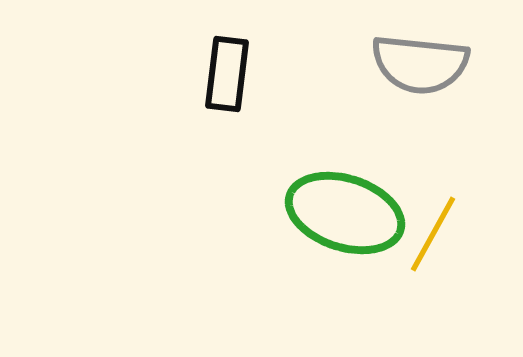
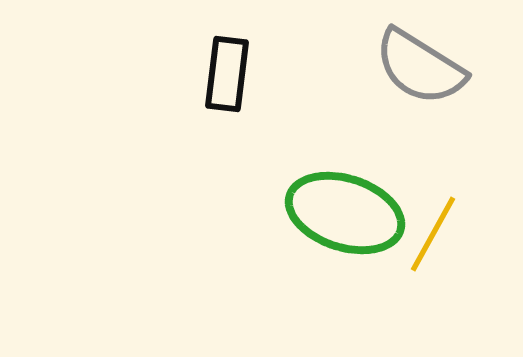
gray semicircle: moved 3 px down; rotated 26 degrees clockwise
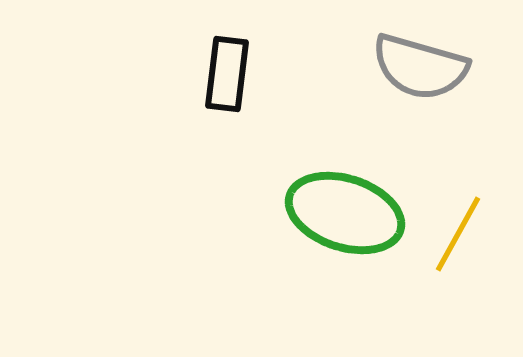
gray semicircle: rotated 16 degrees counterclockwise
yellow line: moved 25 px right
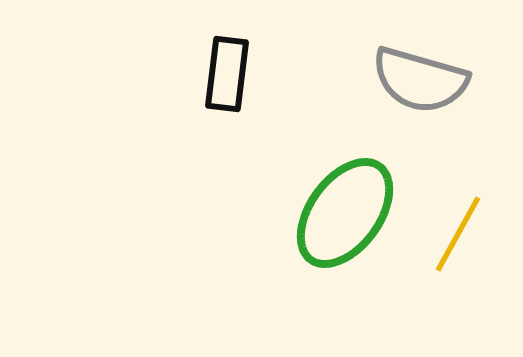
gray semicircle: moved 13 px down
green ellipse: rotated 72 degrees counterclockwise
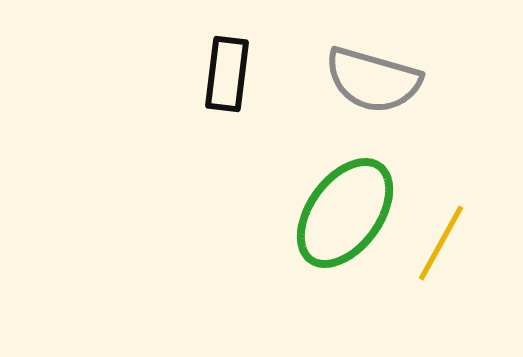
gray semicircle: moved 47 px left
yellow line: moved 17 px left, 9 px down
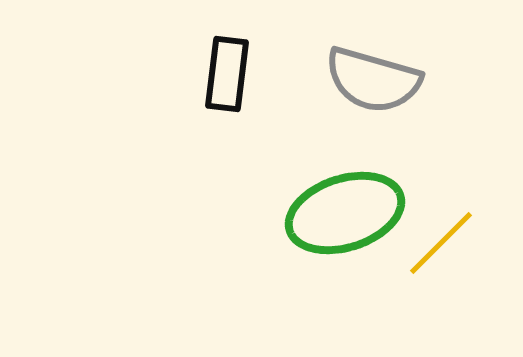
green ellipse: rotated 36 degrees clockwise
yellow line: rotated 16 degrees clockwise
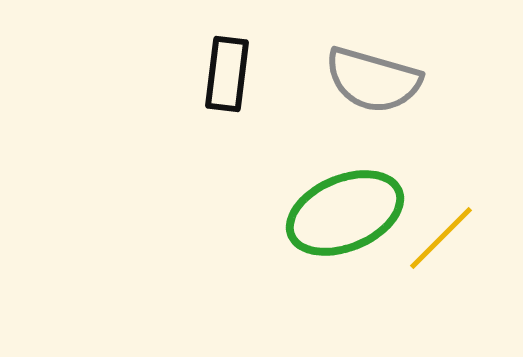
green ellipse: rotated 5 degrees counterclockwise
yellow line: moved 5 px up
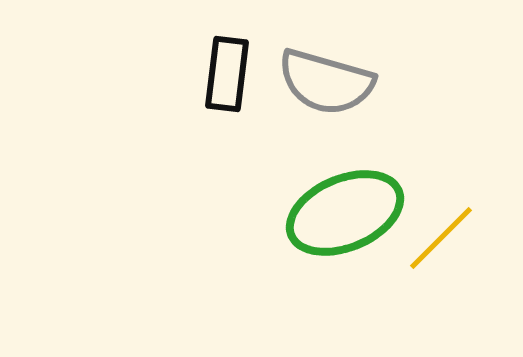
gray semicircle: moved 47 px left, 2 px down
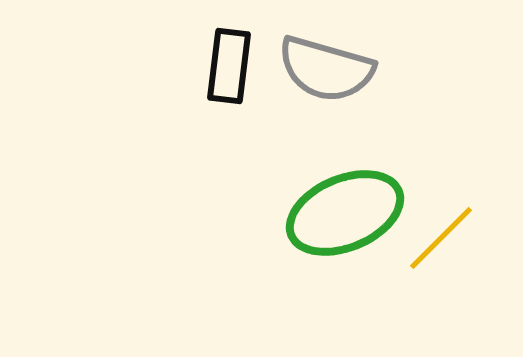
black rectangle: moved 2 px right, 8 px up
gray semicircle: moved 13 px up
